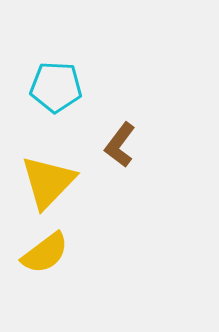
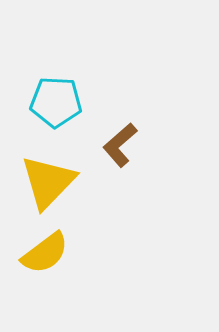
cyan pentagon: moved 15 px down
brown L-shape: rotated 12 degrees clockwise
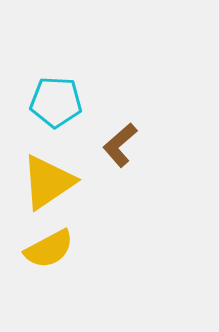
yellow triangle: rotated 12 degrees clockwise
yellow semicircle: moved 4 px right, 4 px up; rotated 9 degrees clockwise
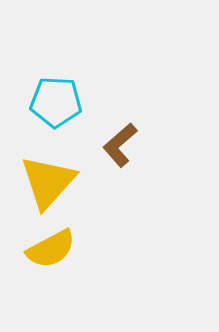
yellow triangle: rotated 14 degrees counterclockwise
yellow semicircle: moved 2 px right
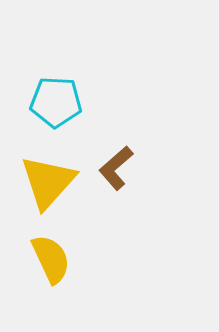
brown L-shape: moved 4 px left, 23 px down
yellow semicircle: moved 10 px down; rotated 87 degrees counterclockwise
